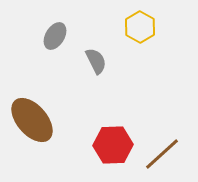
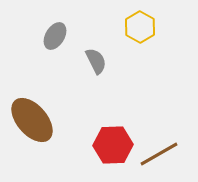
brown line: moved 3 px left; rotated 12 degrees clockwise
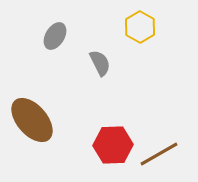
gray semicircle: moved 4 px right, 2 px down
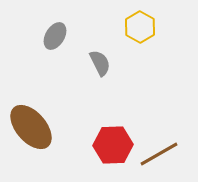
brown ellipse: moved 1 px left, 7 px down
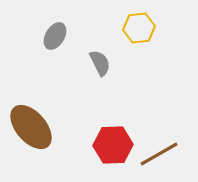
yellow hexagon: moved 1 px left, 1 px down; rotated 24 degrees clockwise
